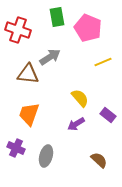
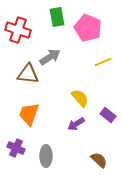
gray ellipse: rotated 15 degrees counterclockwise
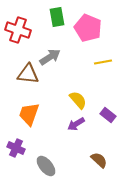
yellow line: rotated 12 degrees clockwise
yellow semicircle: moved 2 px left, 2 px down
gray ellipse: moved 10 px down; rotated 40 degrees counterclockwise
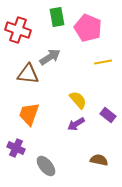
brown semicircle: rotated 30 degrees counterclockwise
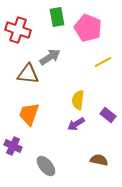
yellow line: rotated 18 degrees counterclockwise
yellow semicircle: rotated 132 degrees counterclockwise
purple cross: moved 3 px left, 2 px up
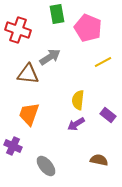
green rectangle: moved 3 px up
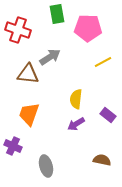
pink pentagon: rotated 20 degrees counterclockwise
yellow semicircle: moved 2 px left, 1 px up
brown semicircle: moved 3 px right
gray ellipse: rotated 25 degrees clockwise
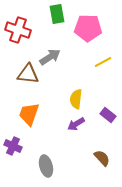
brown semicircle: moved 2 px up; rotated 36 degrees clockwise
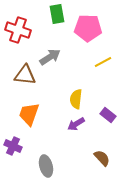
brown triangle: moved 3 px left, 1 px down
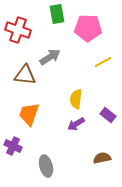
brown semicircle: rotated 60 degrees counterclockwise
